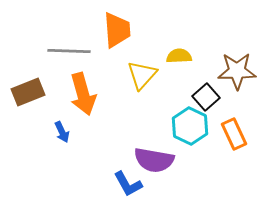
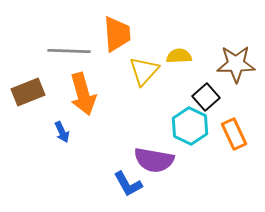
orange trapezoid: moved 4 px down
brown star: moved 1 px left, 7 px up
yellow triangle: moved 2 px right, 4 px up
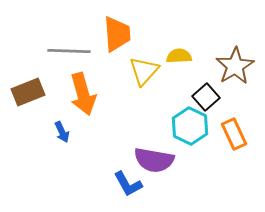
brown star: moved 1 px left, 2 px down; rotated 30 degrees counterclockwise
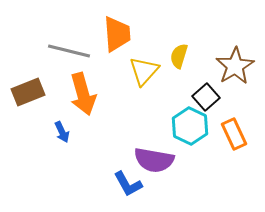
gray line: rotated 12 degrees clockwise
yellow semicircle: rotated 70 degrees counterclockwise
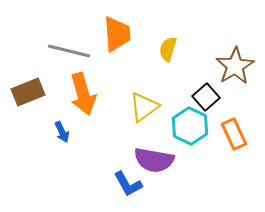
yellow semicircle: moved 11 px left, 7 px up
yellow triangle: moved 36 px down; rotated 12 degrees clockwise
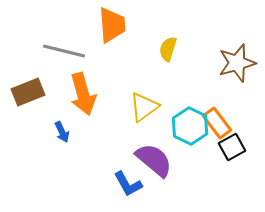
orange trapezoid: moved 5 px left, 9 px up
gray line: moved 5 px left
brown star: moved 2 px right, 3 px up; rotated 15 degrees clockwise
black square: moved 26 px right, 50 px down; rotated 12 degrees clockwise
orange rectangle: moved 17 px left, 11 px up; rotated 12 degrees counterclockwise
purple semicircle: rotated 150 degrees counterclockwise
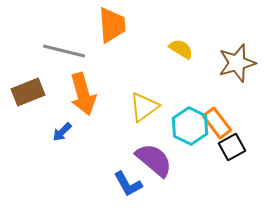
yellow semicircle: moved 13 px right; rotated 105 degrees clockwise
blue arrow: rotated 70 degrees clockwise
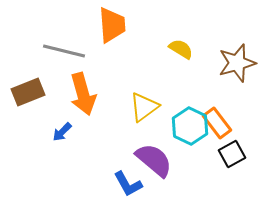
black square: moved 7 px down
